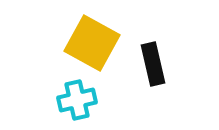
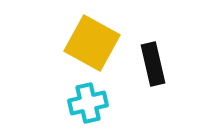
cyan cross: moved 11 px right, 3 px down
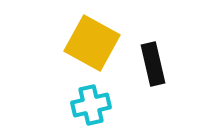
cyan cross: moved 3 px right, 2 px down
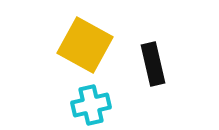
yellow square: moved 7 px left, 2 px down
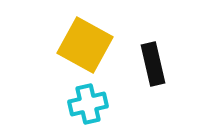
cyan cross: moved 3 px left, 1 px up
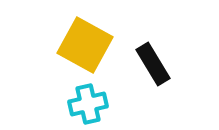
black rectangle: rotated 18 degrees counterclockwise
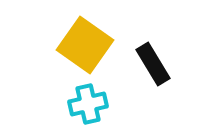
yellow square: rotated 6 degrees clockwise
